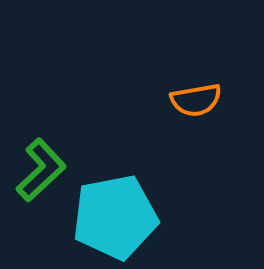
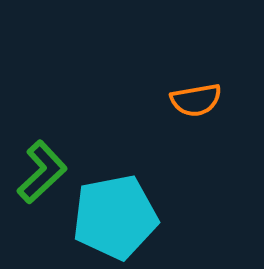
green L-shape: moved 1 px right, 2 px down
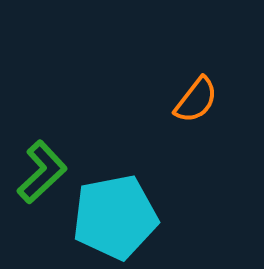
orange semicircle: rotated 42 degrees counterclockwise
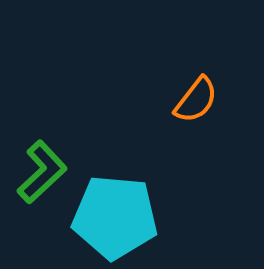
cyan pentagon: rotated 16 degrees clockwise
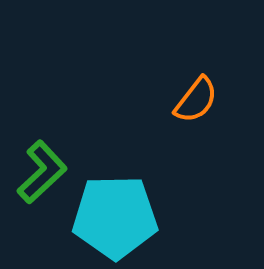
cyan pentagon: rotated 6 degrees counterclockwise
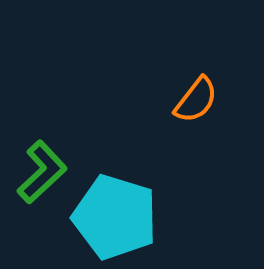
cyan pentagon: rotated 18 degrees clockwise
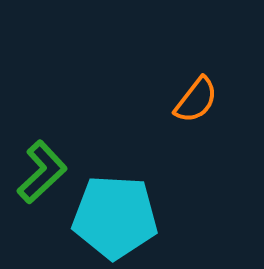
cyan pentagon: rotated 14 degrees counterclockwise
